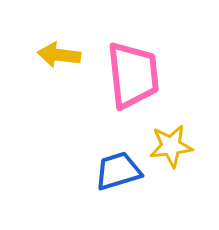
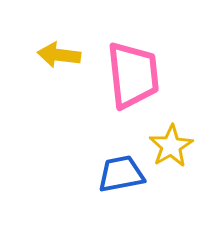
yellow star: rotated 24 degrees counterclockwise
blue trapezoid: moved 3 px right, 3 px down; rotated 6 degrees clockwise
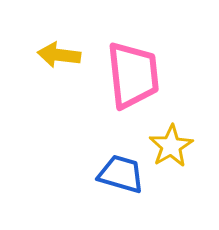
blue trapezoid: rotated 27 degrees clockwise
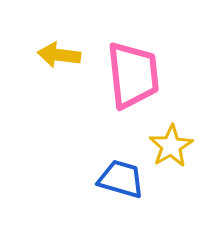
blue trapezoid: moved 5 px down
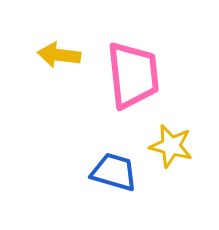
yellow star: rotated 27 degrees counterclockwise
blue trapezoid: moved 7 px left, 7 px up
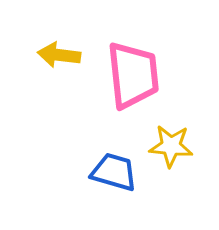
yellow star: rotated 9 degrees counterclockwise
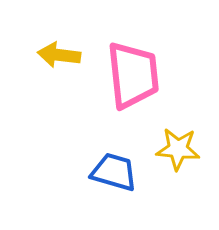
yellow star: moved 7 px right, 3 px down
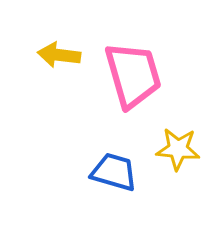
pink trapezoid: rotated 10 degrees counterclockwise
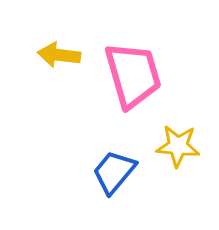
yellow star: moved 3 px up
blue trapezoid: rotated 66 degrees counterclockwise
